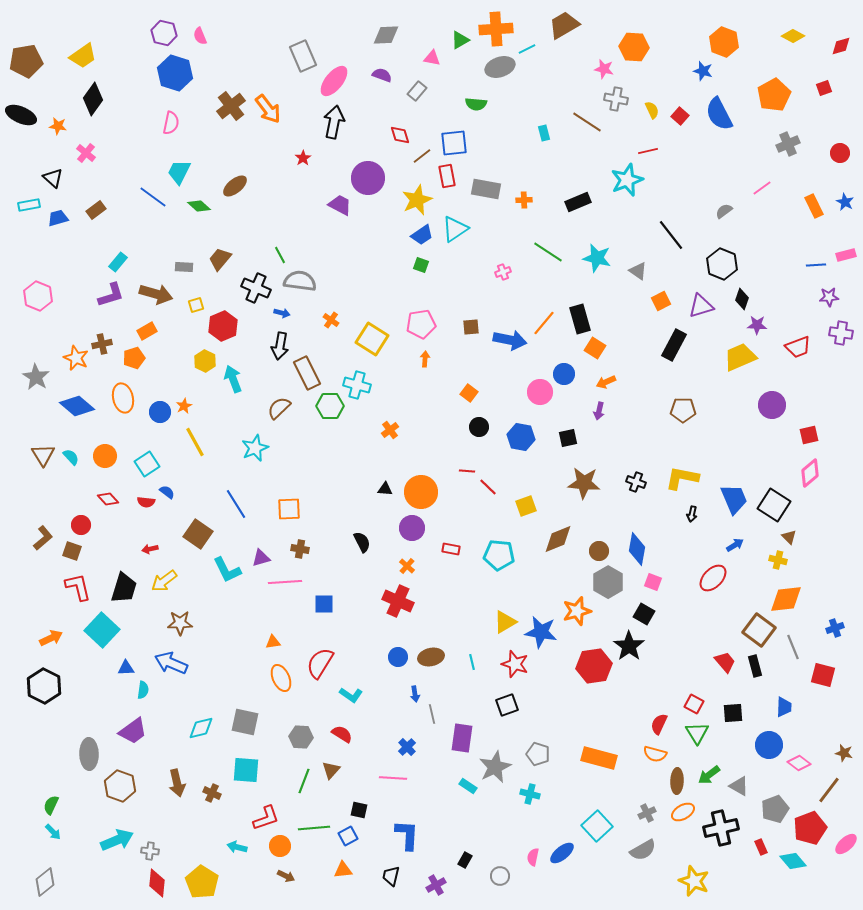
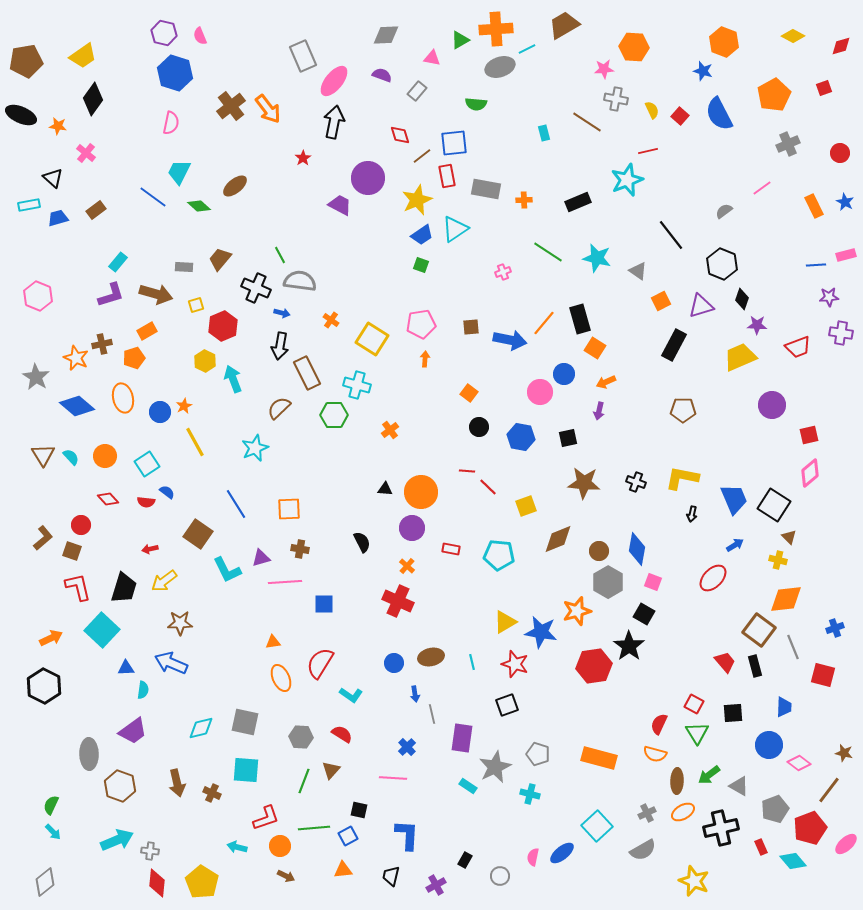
pink star at (604, 69): rotated 18 degrees counterclockwise
green hexagon at (330, 406): moved 4 px right, 9 px down
blue circle at (398, 657): moved 4 px left, 6 px down
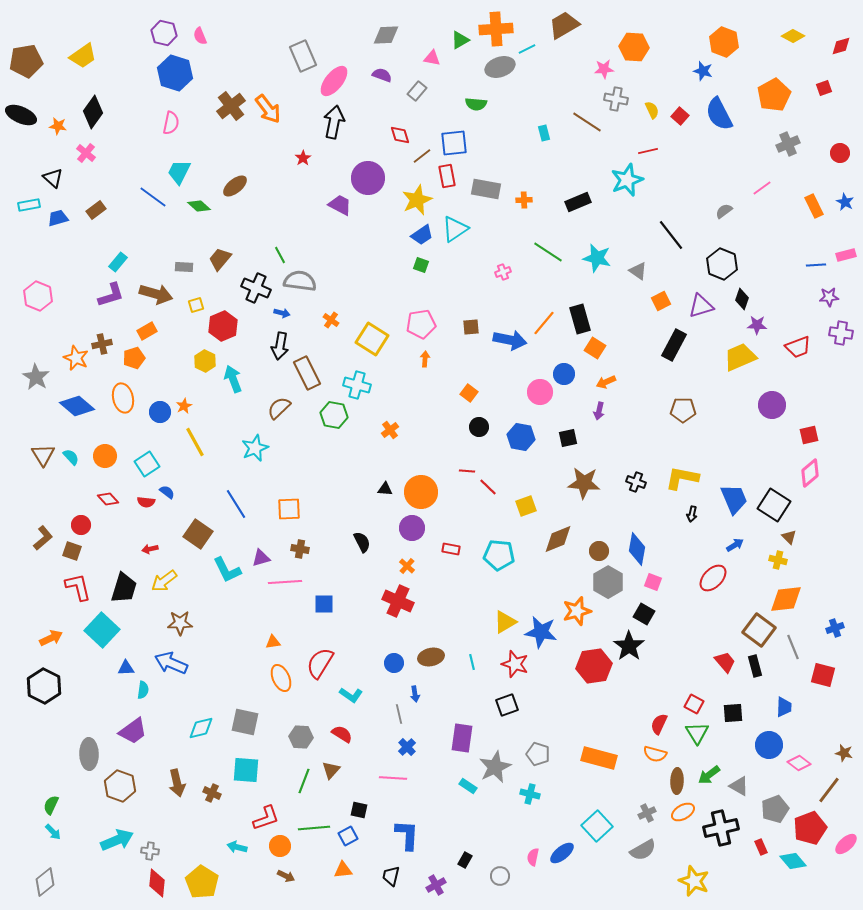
black diamond at (93, 99): moved 13 px down
green hexagon at (334, 415): rotated 12 degrees clockwise
gray line at (432, 714): moved 33 px left
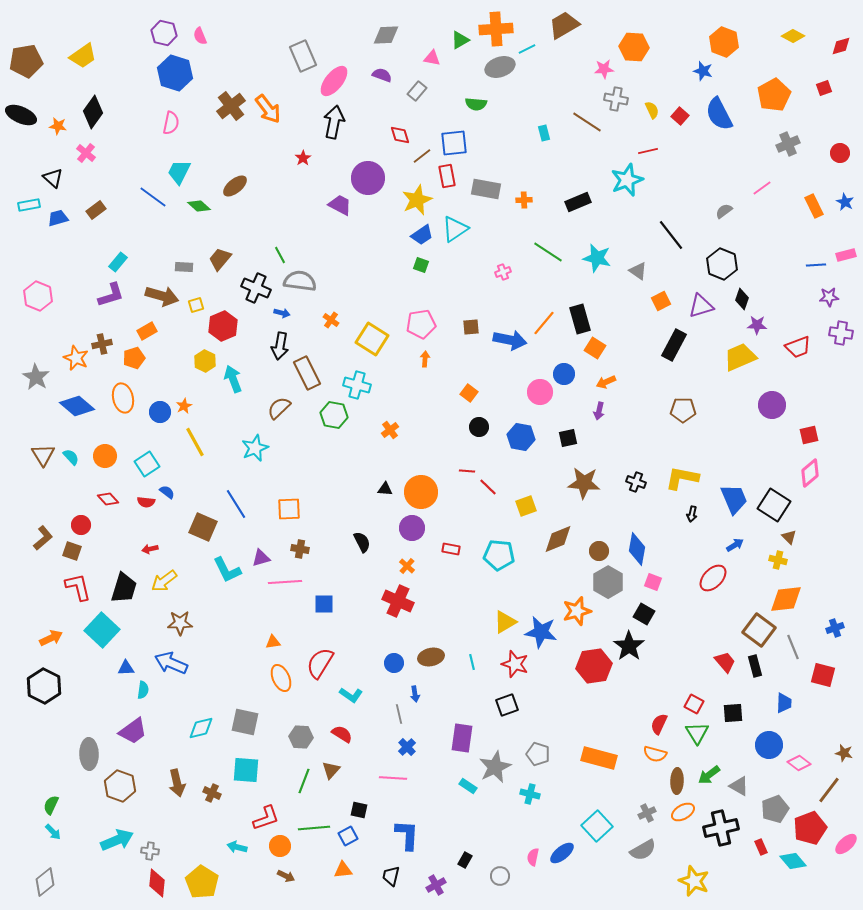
brown arrow at (156, 294): moved 6 px right, 2 px down
brown square at (198, 534): moved 5 px right, 7 px up; rotated 12 degrees counterclockwise
blue trapezoid at (784, 707): moved 4 px up
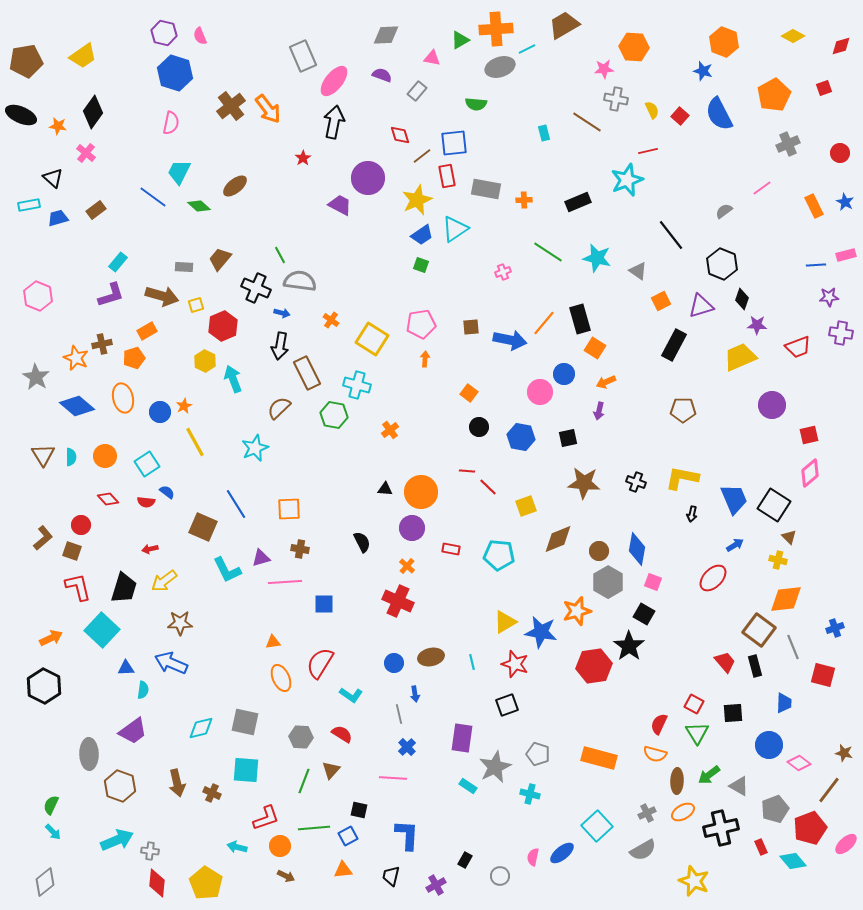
cyan semicircle at (71, 457): rotated 42 degrees clockwise
yellow pentagon at (202, 882): moved 4 px right, 1 px down
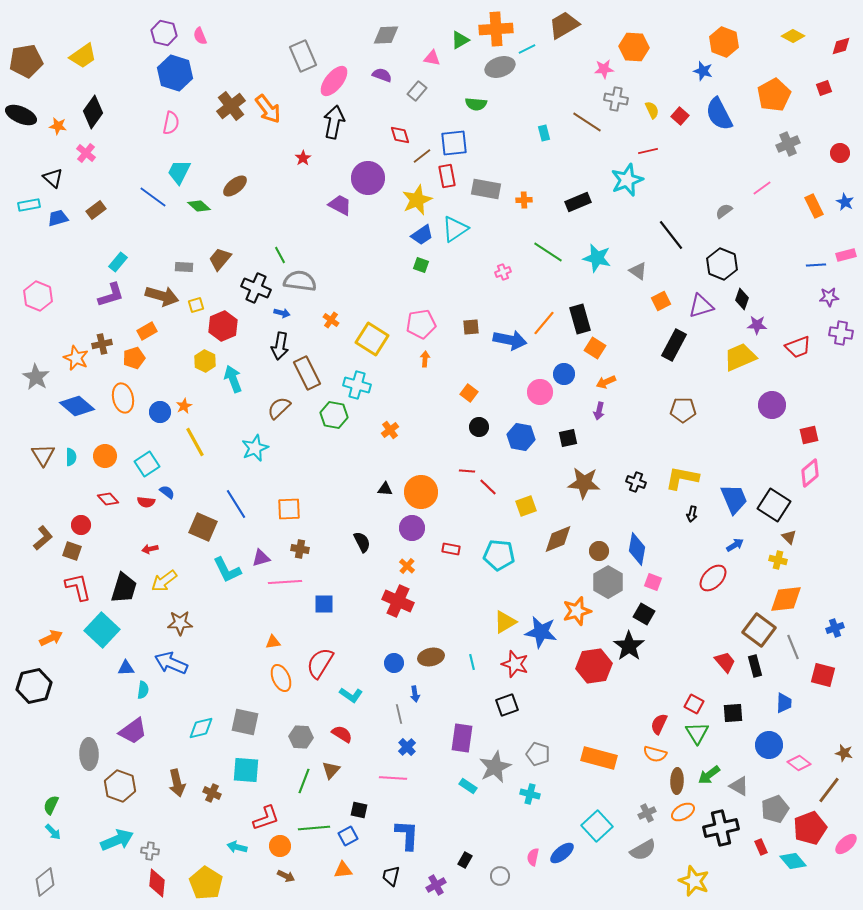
black hexagon at (44, 686): moved 10 px left; rotated 20 degrees clockwise
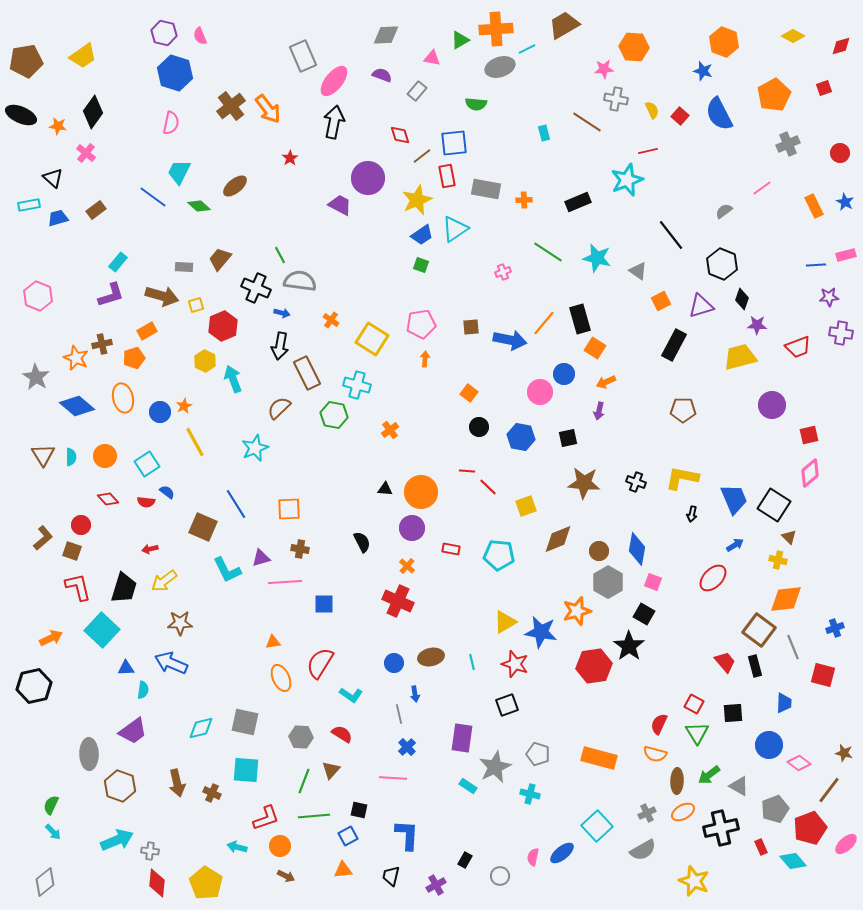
red star at (303, 158): moved 13 px left
yellow trapezoid at (740, 357): rotated 8 degrees clockwise
green line at (314, 828): moved 12 px up
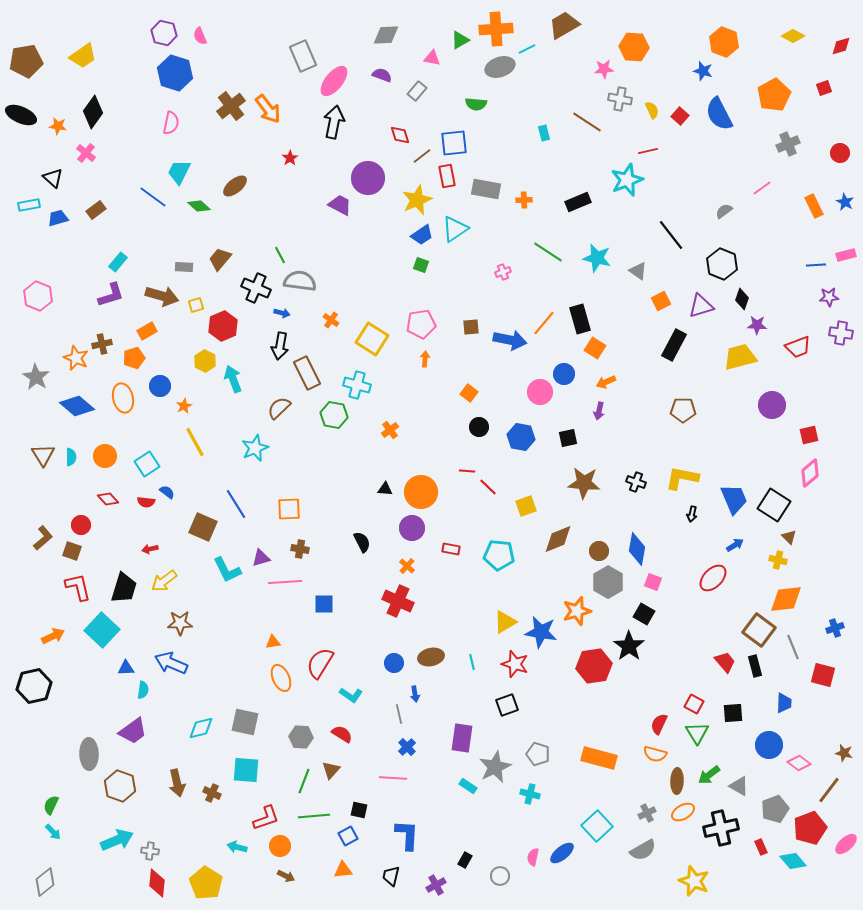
gray cross at (616, 99): moved 4 px right
blue circle at (160, 412): moved 26 px up
orange arrow at (51, 638): moved 2 px right, 2 px up
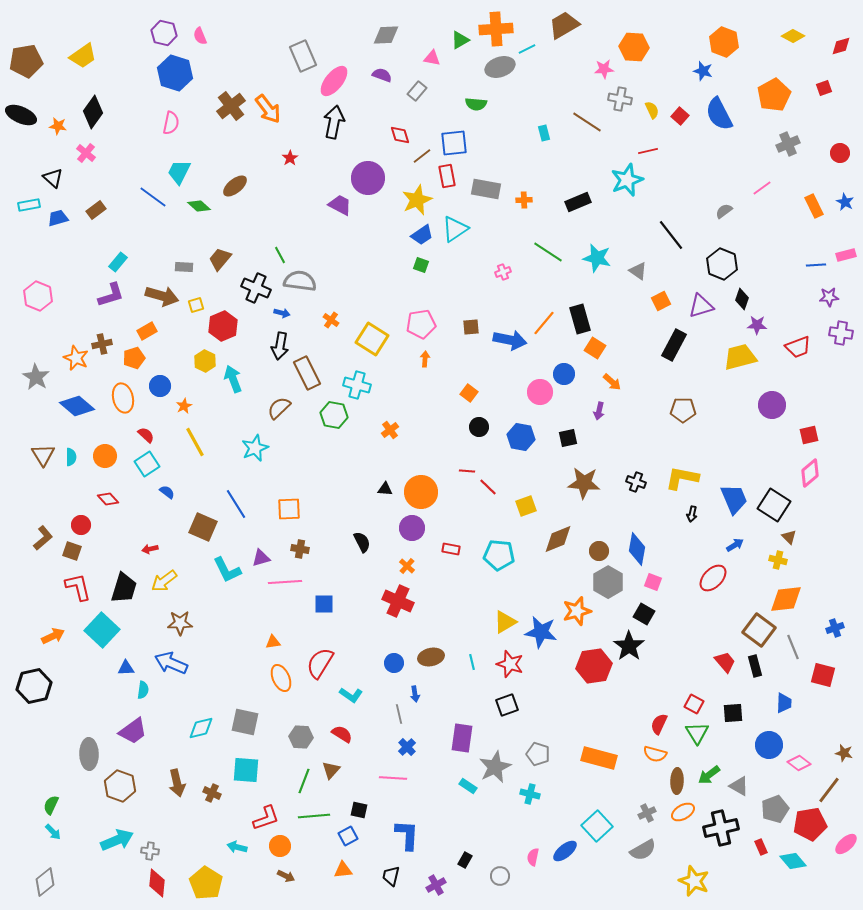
orange arrow at (606, 382): moved 6 px right; rotated 114 degrees counterclockwise
red semicircle at (146, 502): moved 67 px up; rotated 144 degrees counterclockwise
red star at (515, 664): moved 5 px left
red pentagon at (810, 828): moved 4 px up; rotated 12 degrees clockwise
blue ellipse at (562, 853): moved 3 px right, 2 px up
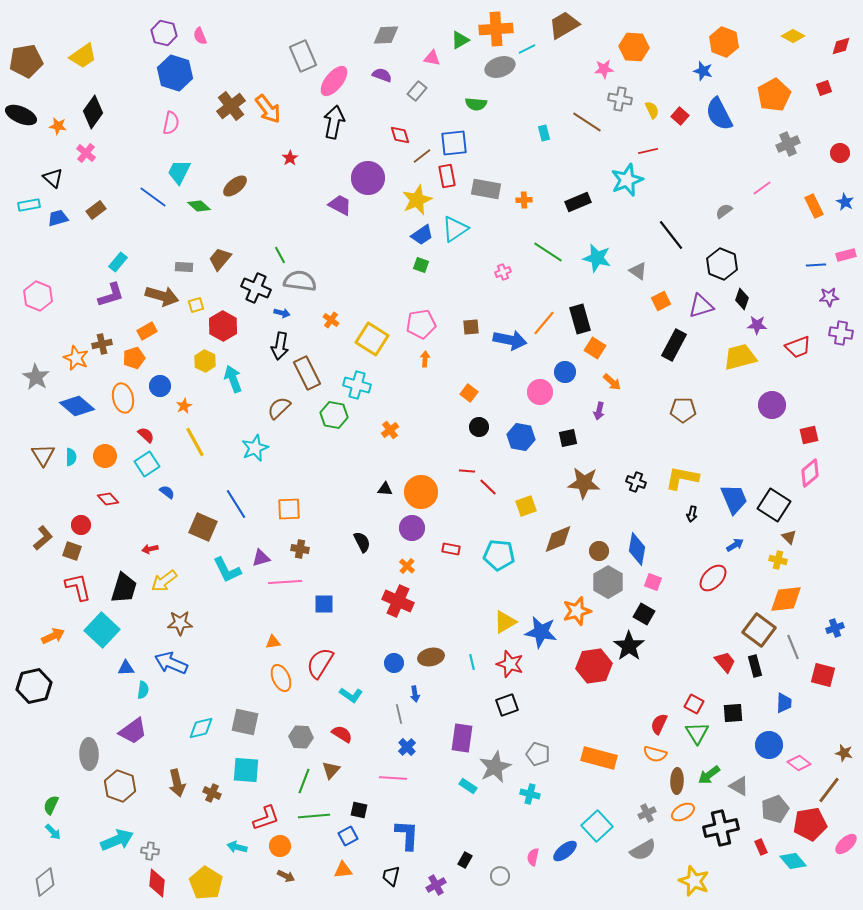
red hexagon at (223, 326): rotated 8 degrees counterclockwise
blue circle at (564, 374): moved 1 px right, 2 px up
